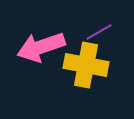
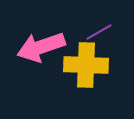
yellow cross: rotated 9 degrees counterclockwise
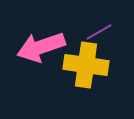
yellow cross: rotated 6 degrees clockwise
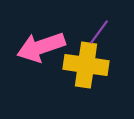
purple line: rotated 24 degrees counterclockwise
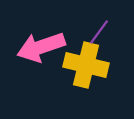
yellow cross: rotated 6 degrees clockwise
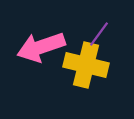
purple line: moved 2 px down
